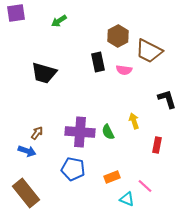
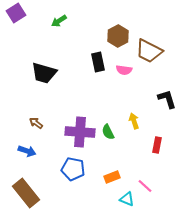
purple square: rotated 24 degrees counterclockwise
brown arrow: moved 1 px left, 10 px up; rotated 88 degrees counterclockwise
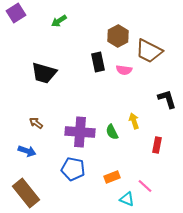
green semicircle: moved 4 px right
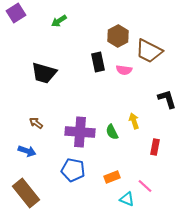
red rectangle: moved 2 px left, 2 px down
blue pentagon: moved 1 px down
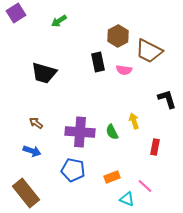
blue arrow: moved 5 px right
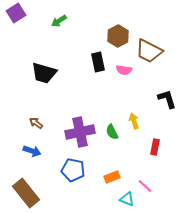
purple cross: rotated 16 degrees counterclockwise
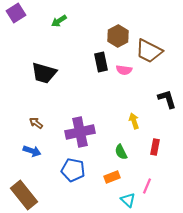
black rectangle: moved 3 px right
green semicircle: moved 9 px right, 20 px down
pink line: moved 2 px right; rotated 70 degrees clockwise
brown rectangle: moved 2 px left, 2 px down
cyan triangle: moved 1 px right, 1 px down; rotated 21 degrees clockwise
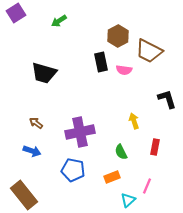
cyan triangle: rotated 35 degrees clockwise
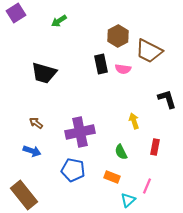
black rectangle: moved 2 px down
pink semicircle: moved 1 px left, 1 px up
orange rectangle: rotated 42 degrees clockwise
